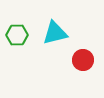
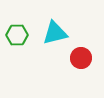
red circle: moved 2 px left, 2 px up
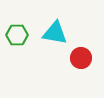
cyan triangle: rotated 24 degrees clockwise
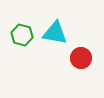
green hexagon: moved 5 px right; rotated 15 degrees clockwise
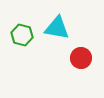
cyan triangle: moved 2 px right, 5 px up
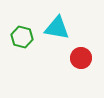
green hexagon: moved 2 px down
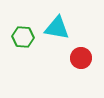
green hexagon: moved 1 px right; rotated 10 degrees counterclockwise
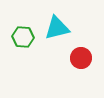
cyan triangle: rotated 24 degrees counterclockwise
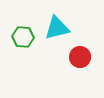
red circle: moved 1 px left, 1 px up
